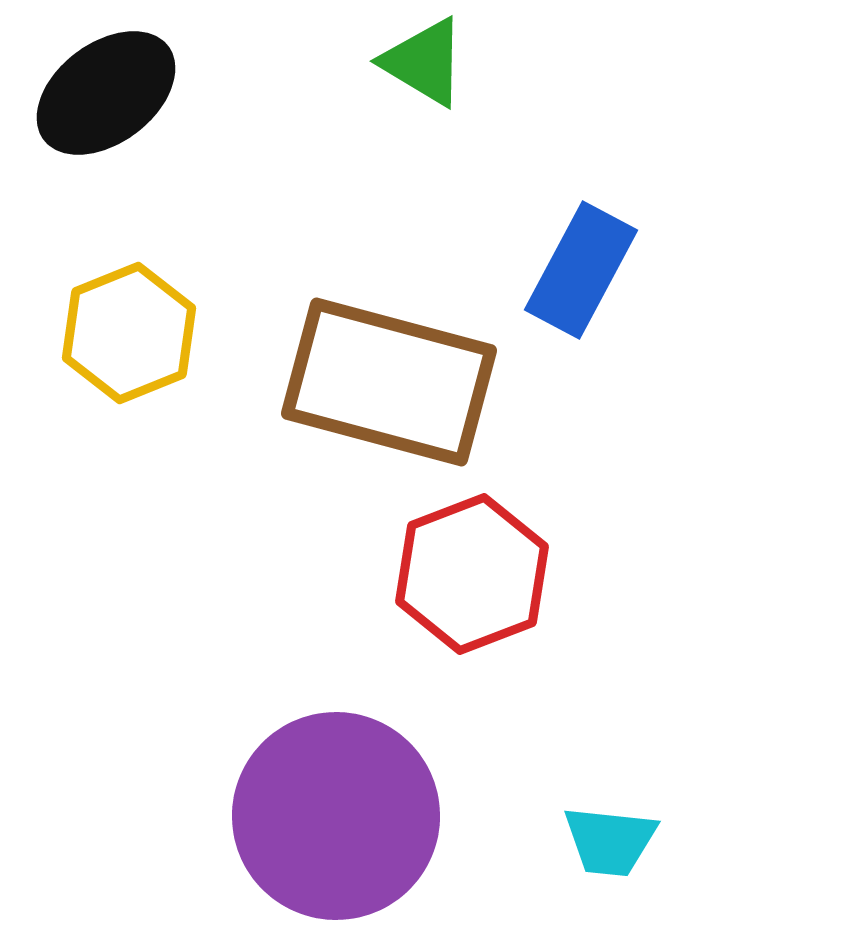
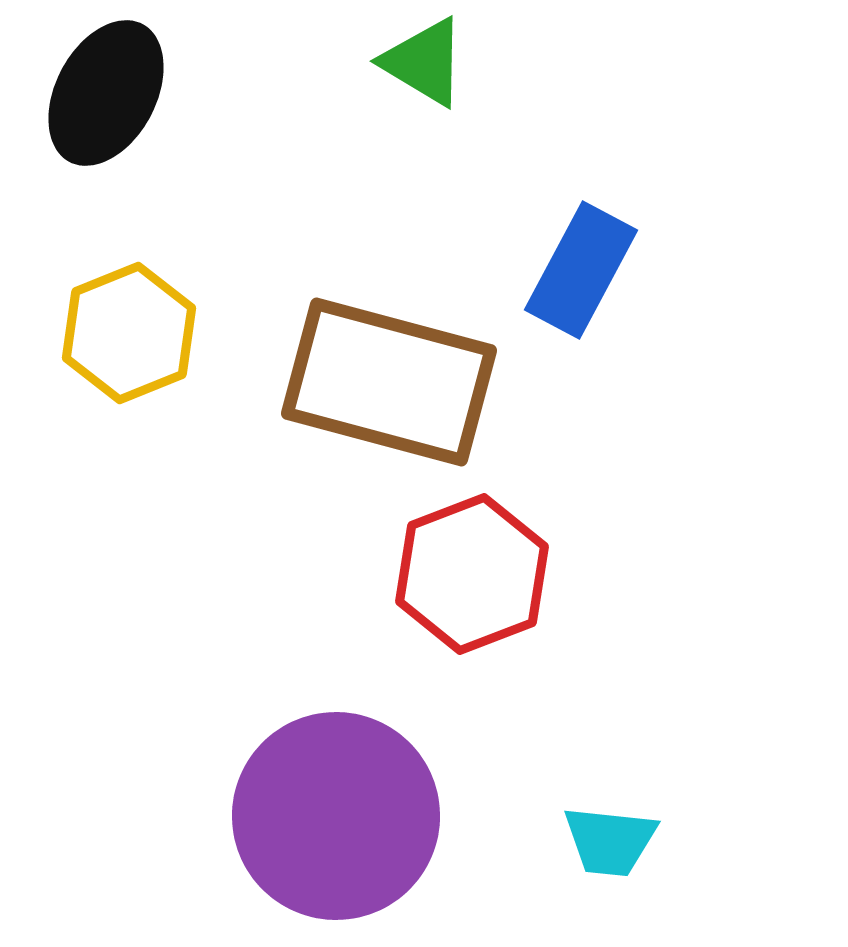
black ellipse: rotated 25 degrees counterclockwise
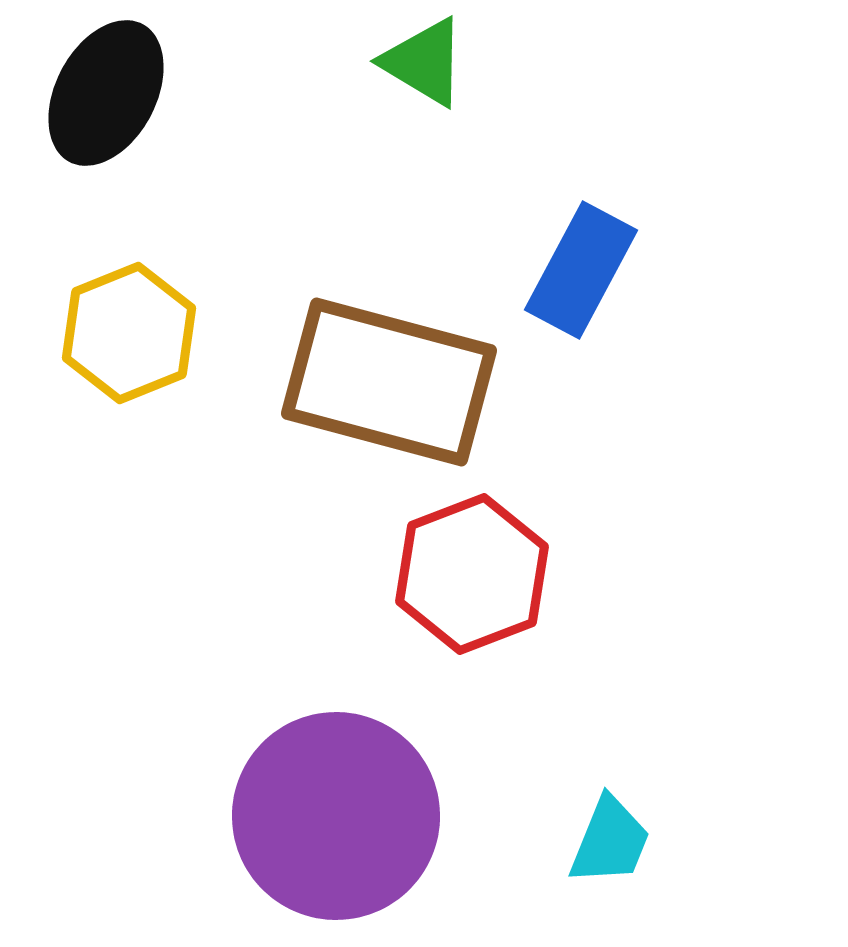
cyan trapezoid: rotated 74 degrees counterclockwise
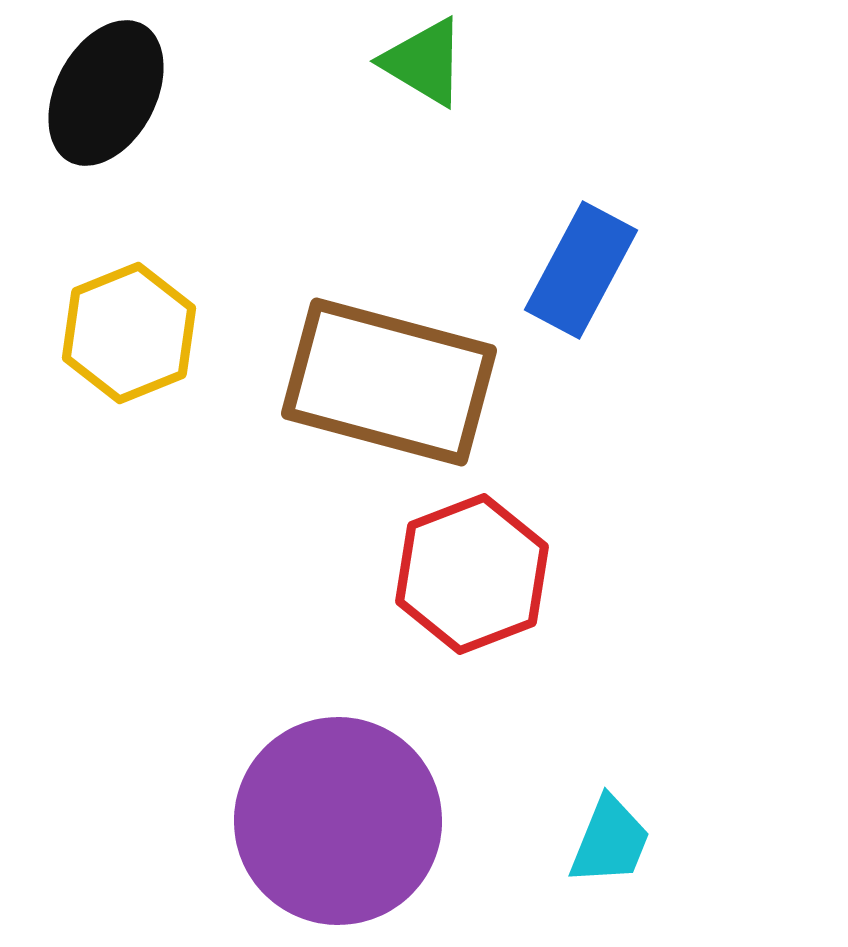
purple circle: moved 2 px right, 5 px down
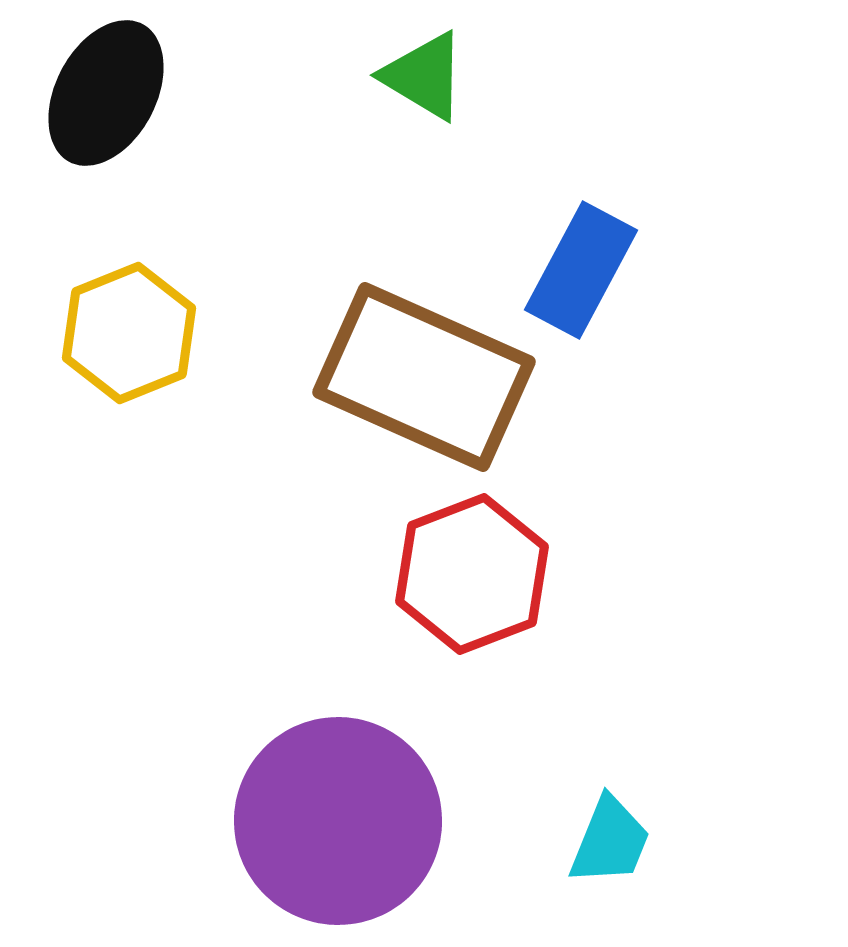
green triangle: moved 14 px down
brown rectangle: moved 35 px right, 5 px up; rotated 9 degrees clockwise
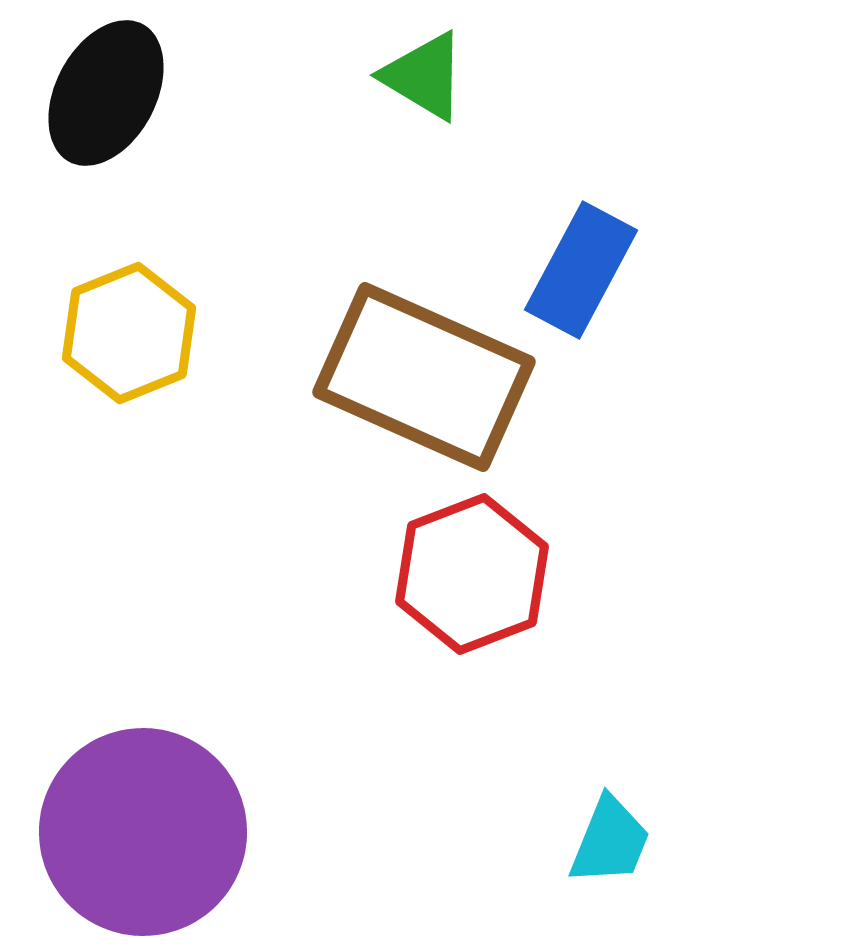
purple circle: moved 195 px left, 11 px down
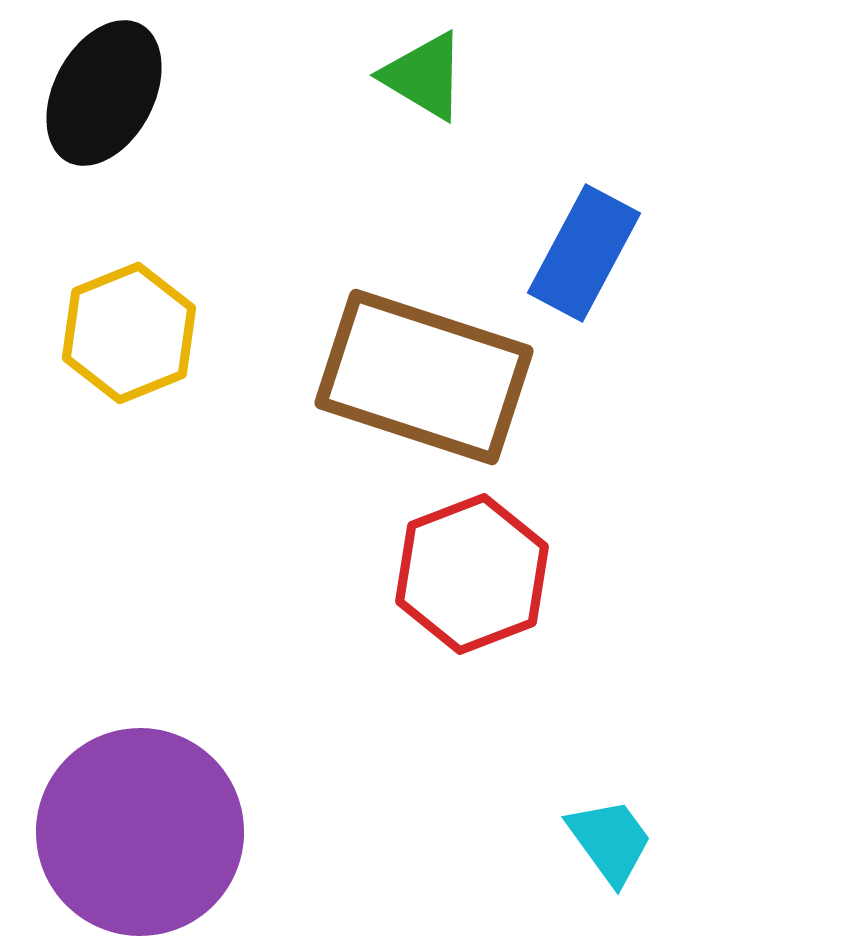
black ellipse: moved 2 px left
blue rectangle: moved 3 px right, 17 px up
brown rectangle: rotated 6 degrees counterclockwise
purple circle: moved 3 px left
cyan trapezoid: rotated 58 degrees counterclockwise
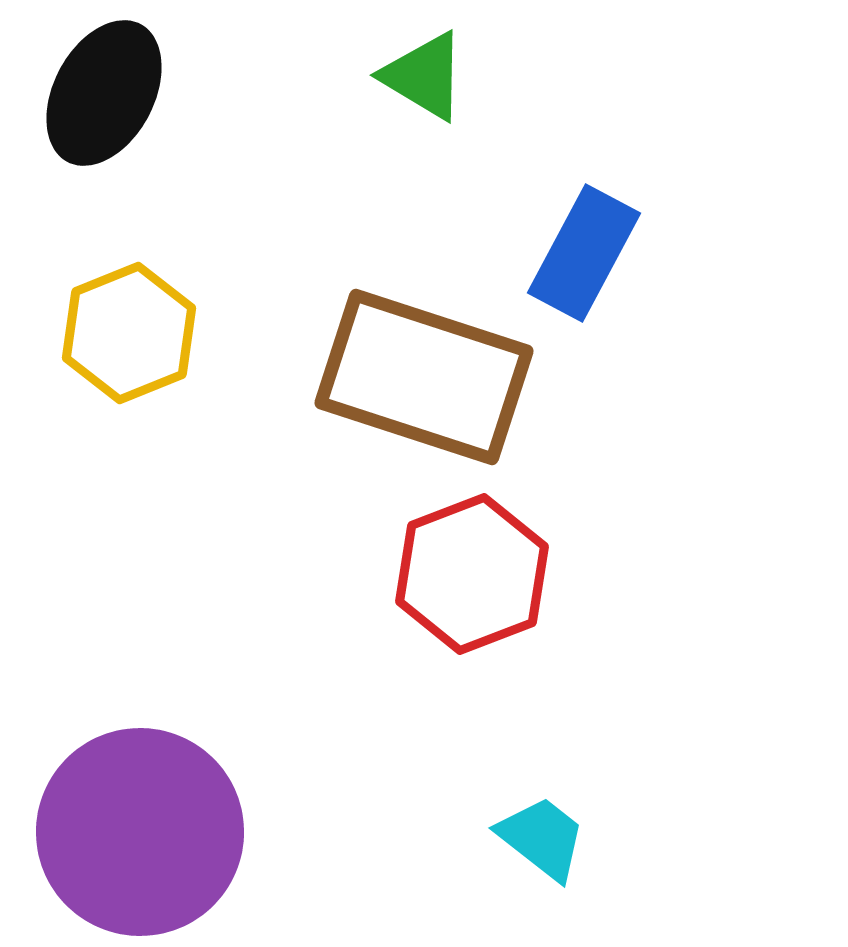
cyan trapezoid: moved 68 px left, 3 px up; rotated 16 degrees counterclockwise
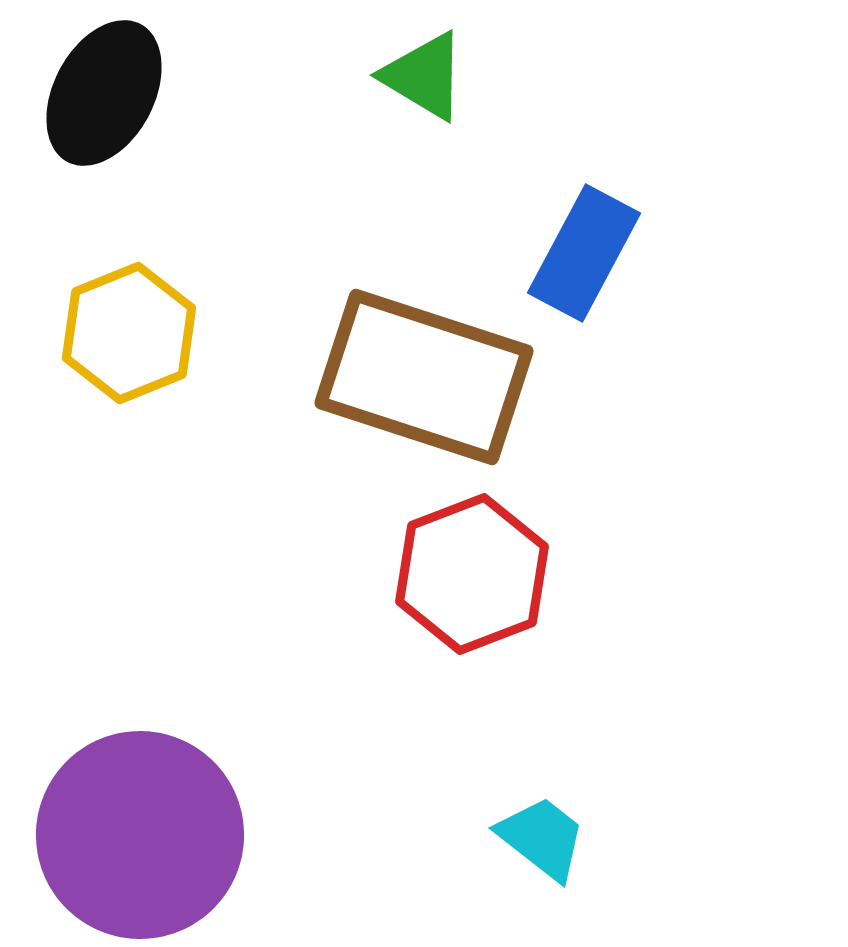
purple circle: moved 3 px down
